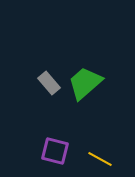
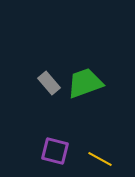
green trapezoid: rotated 21 degrees clockwise
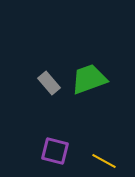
green trapezoid: moved 4 px right, 4 px up
yellow line: moved 4 px right, 2 px down
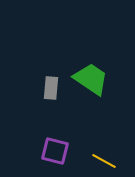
green trapezoid: moved 2 px right; rotated 54 degrees clockwise
gray rectangle: moved 2 px right, 5 px down; rotated 45 degrees clockwise
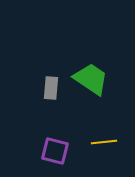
yellow line: moved 19 px up; rotated 35 degrees counterclockwise
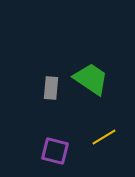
yellow line: moved 5 px up; rotated 25 degrees counterclockwise
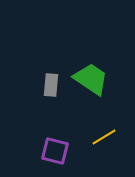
gray rectangle: moved 3 px up
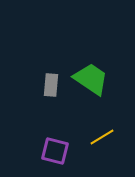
yellow line: moved 2 px left
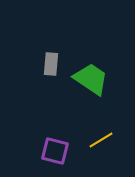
gray rectangle: moved 21 px up
yellow line: moved 1 px left, 3 px down
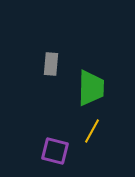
green trapezoid: moved 9 px down; rotated 57 degrees clockwise
yellow line: moved 9 px left, 9 px up; rotated 30 degrees counterclockwise
